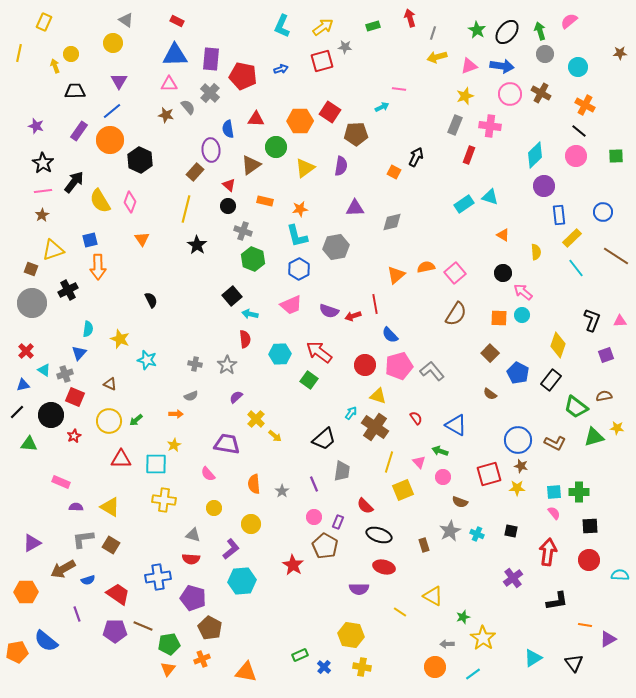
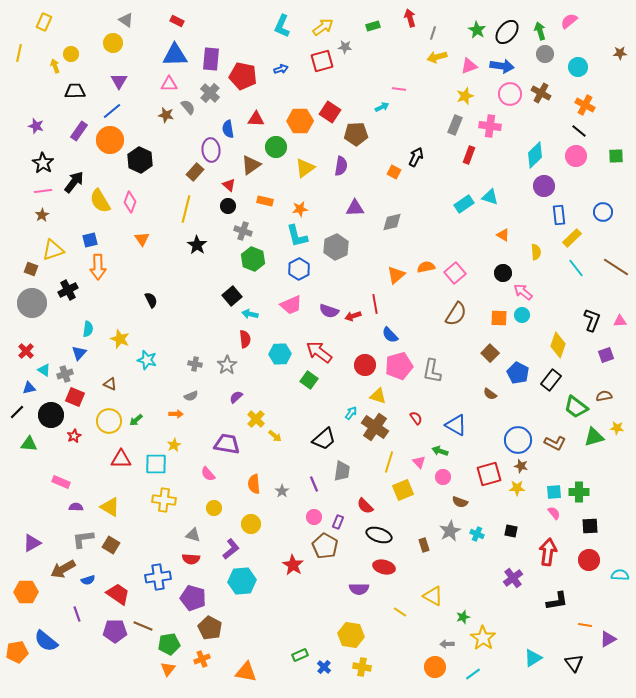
gray hexagon at (336, 247): rotated 15 degrees counterclockwise
brown line at (616, 256): moved 11 px down
gray L-shape at (432, 371): rotated 130 degrees counterclockwise
blue triangle at (23, 385): moved 6 px right, 3 px down
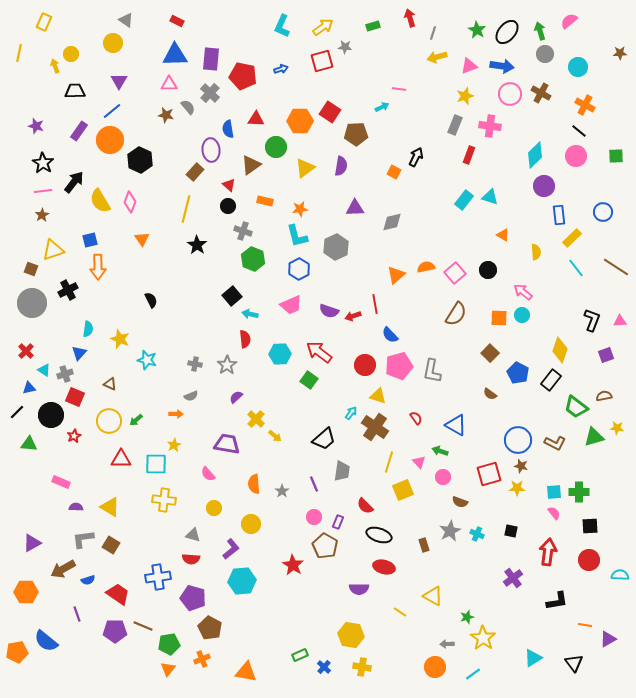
cyan rectangle at (464, 204): moved 4 px up; rotated 18 degrees counterclockwise
black circle at (503, 273): moved 15 px left, 3 px up
yellow diamond at (558, 345): moved 2 px right, 5 px down
green star at (463, 617): moved 4 px right
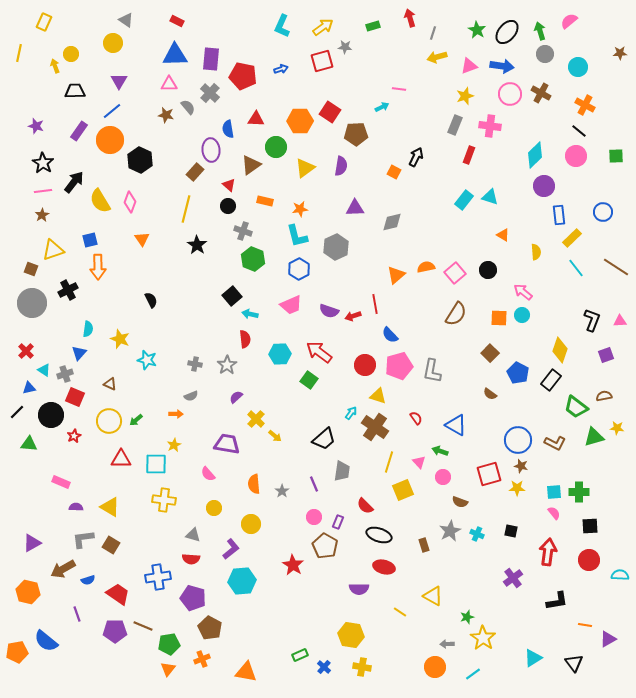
orange hexagon at (26, 592): moved 2 px right; rotated 15 degrees clockwise
